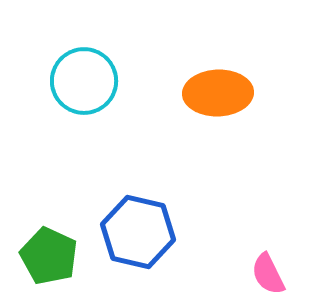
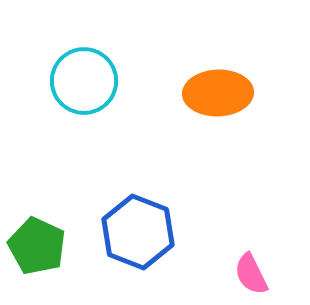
blue hexagon: rotated 8 degrees clockwise
green pentagon: moved 12 px left, 10 px up
pink semicircle: moved 17 px left
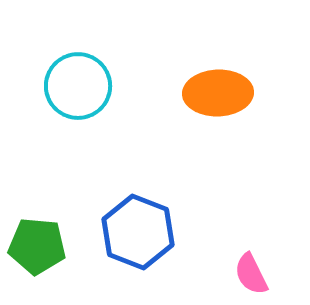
cyan circle: moved 6 px left, 5 px down
green pentagon: rotated 20 degrees counterclockwise
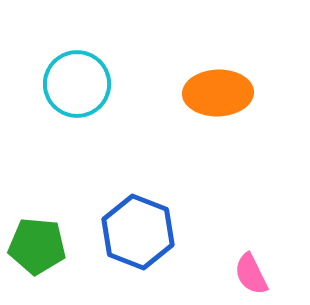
cyan circle: moved 1 px left, 2 px up
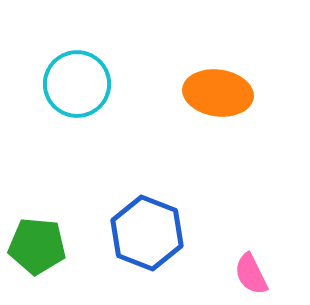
orange ellipse: rotated 10 degrees clockwise
blue hexagon: moved 9 px right, 1 px down
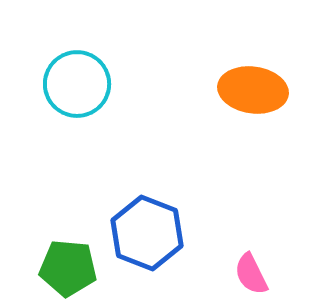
orange ellipse: moved 35 px right, 3 px up
green pentagon: moved 31 px right, 22 px down
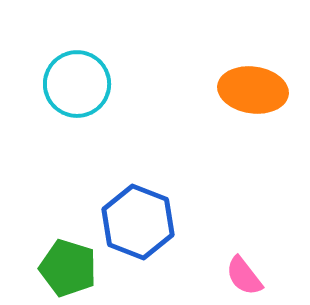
blue hexagon: moved 9 px left, 11 px up
green pentagon: rotated 12 degrees clockwise
pink semicircle: moved 7 px left, 2 px down; rotated 12 degrees counterclockwise
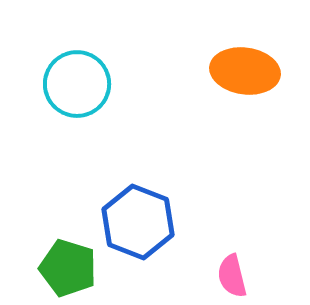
orange ellipse: moved 8 px left, 19 px up
pink semicircle: moved 12 px left; rotated 24 degrees clockwise
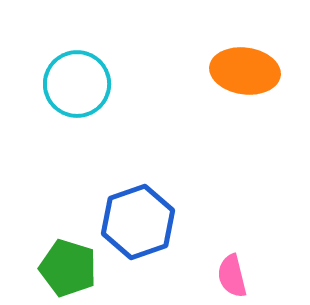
blue hexagon: rotated 20 degrees clockwise
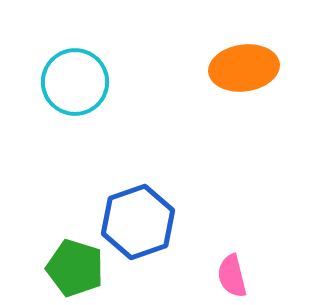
orange ellipse: moved 1 px left, 3 px up; rotated 16 degrees counterclockwise
cyan circle: moved 2 px left, 2 px up
green pentagon: moved 7 px right
